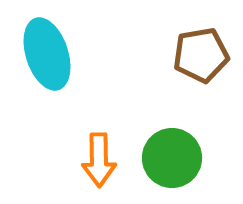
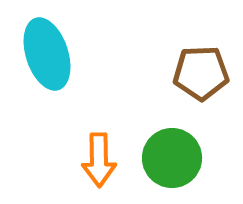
brown pentagon: moved 18 px down; rotated 8 degrees clockwise
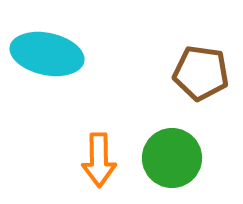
cyan ellipse: rotated 60 degrees counterclockwise
brown pentagon: rotated 10 degrees clockwise
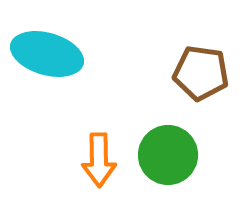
cyan ellipse: rotated 4 degrees clockwise
green circle: moved 4 px left, 3 px up
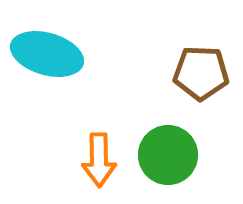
brown pentagon: rotated 6 degrees counterclockwise
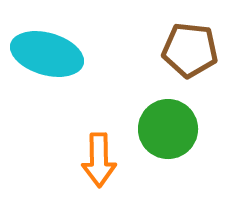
brown pentagon: moved 11 px left, 23 px up; rotated 4 degrees clockwise
green circle: moved 26 px up
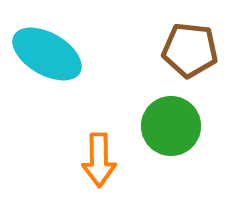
cyan ellipse: rotated 14 degrees clockwise
green circle: moved 3 px right, 3 px up
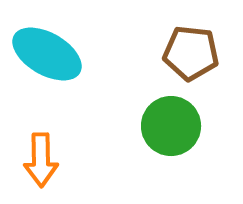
brown pentagon: moved 1 px right, 3 px down
orange arrow: moved 58 px left
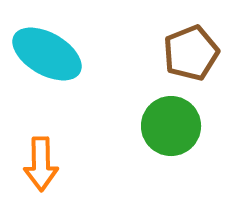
brown pentagon: rotated 28 degrees counterclockwise
orange arrow: moved 4 px down
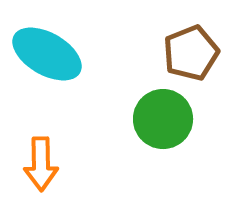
green circle: moved 8 px left, 7 px up
